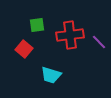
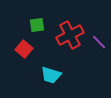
red cross: rotated 20 degrees counterclockwise
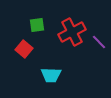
red cross: moved 2 px right, 3 px up
cyan trapezoid: rotated 15 degrees counterclockwise
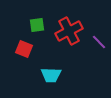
red cross: moved 3 px left, 1 px up
red square: rotated 18 degrees counterclockwise
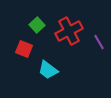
green square: rotated 35 degrees counterclockwise
purple line: rotated 14 degrees clockwise
cyan trapezoid: moved 3 px left, 5 px up; rotated 35 degrees clockwise
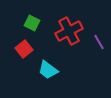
green square: moved 5 px left, 2 px up; rotated 21 degrees counterclockwise
red square: rotated 30 degrees clockwise
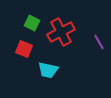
red cross: moved 8 px left, 1 px down
red square: rotated 30 degrees counterclockwise
cyan trapezoid: rotated 25 degrees counterclockwise
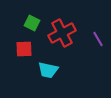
red cross: moved 1 px right, 1 px down
purple line: moved 1 px left, 3 px up
red square: rotated 24 degrees counterclockwise
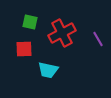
green square: moved 2 px left, 1 px up; rotated 14 degrees counterclockwise
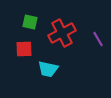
cyan trapezoid: moved 1 px up
